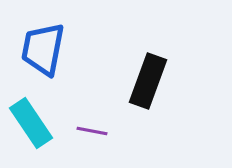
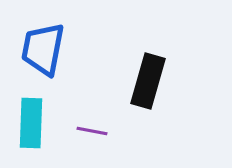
black rectangle: rotated 4 degrees counterclockwise
cyan rectangle: rotated 36 degrees clockwise
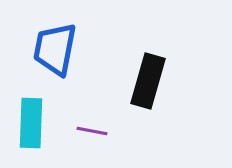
blue trapezoid: moved 12 px right
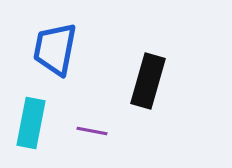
cyan rectangle: rotated 9 degrees clockwise
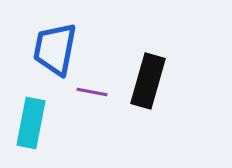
purple line: moved 39 px up
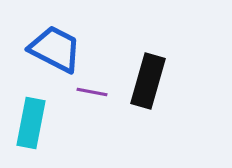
blue trapezoid: rotated 106 degrees clockwise
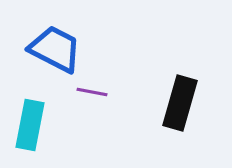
black rectangle: moved 32 px right, 22 px down
cyan rectangle: moved 1 px left, 2 px down
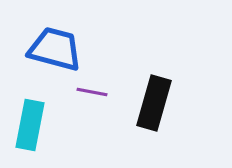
blue trapezoid: rotated 12 degrees counterclockwise
black rectangle: moved 26 px left
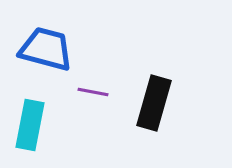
blue trapezoid: moved 9 px left
purple line: moved 1 px right
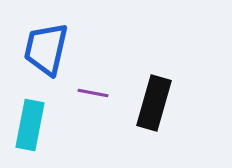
blue trapezoid: rotated 92 degrees counterclockwise
purple line: moved 1 px down
